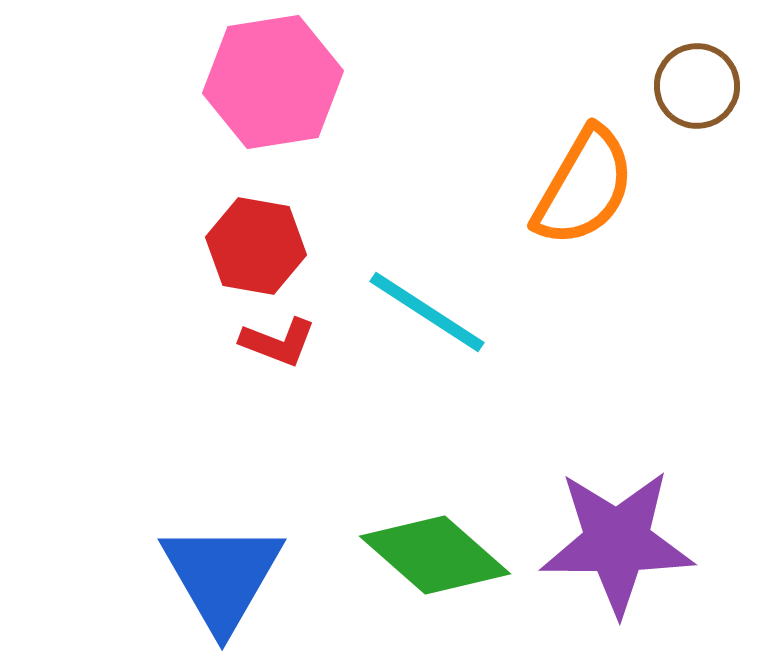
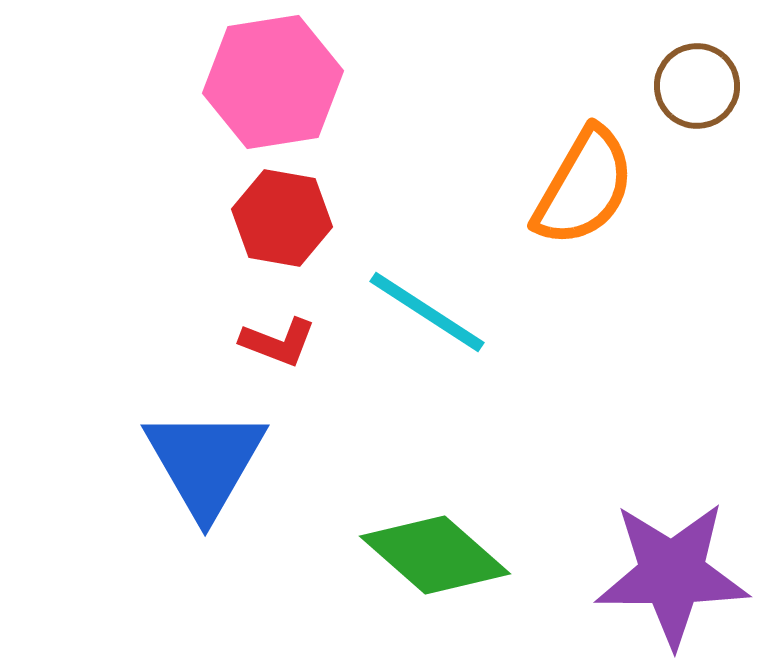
red hexagon: moved 26 px right, 28 px up
purple star: moved 55 px right, 32 px down
blue triangle: moved 17 px left, 114 px up
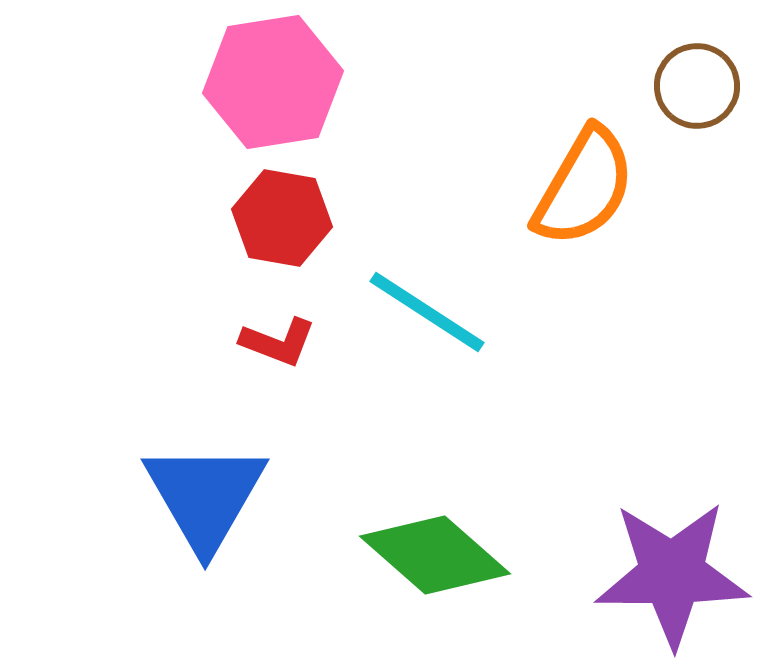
blue triangle: moved 34 px down
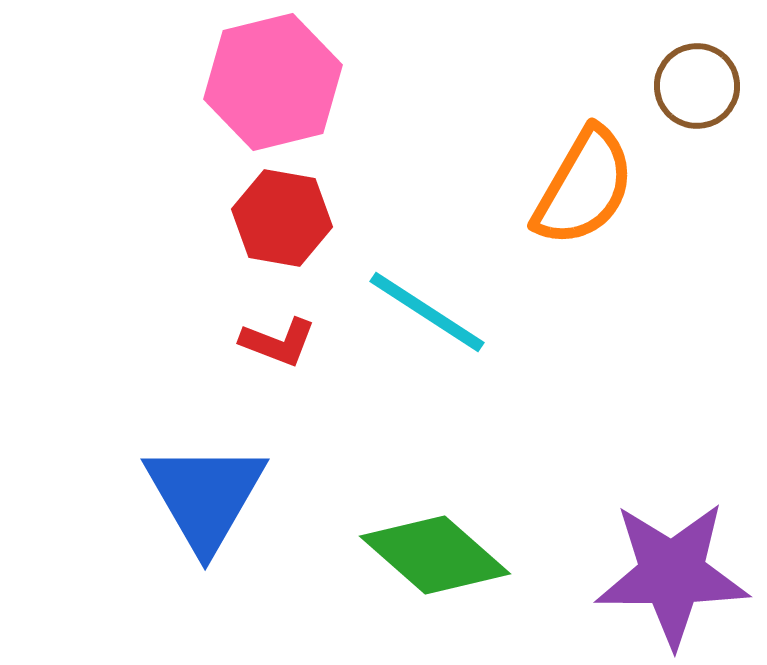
pink hexagon: rotated 5 degrees counterclockwise
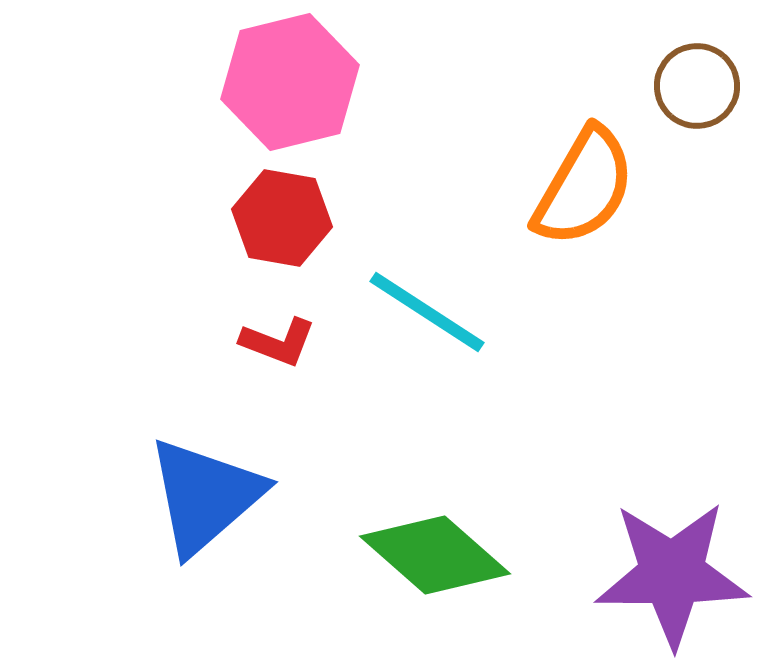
pink hexagon: moved 17 px right
blue triangle: rotated 19 degrees clockwise
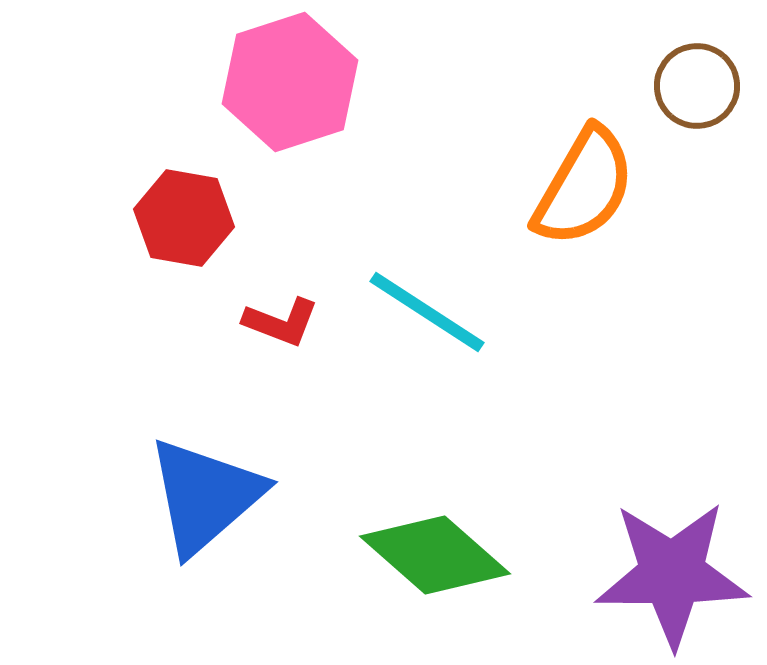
pink hexagon: rotated 4 degrees counterclockwise
red hexagon: moved 98 px left
red L-shape: moved 3 px right, 20 px up
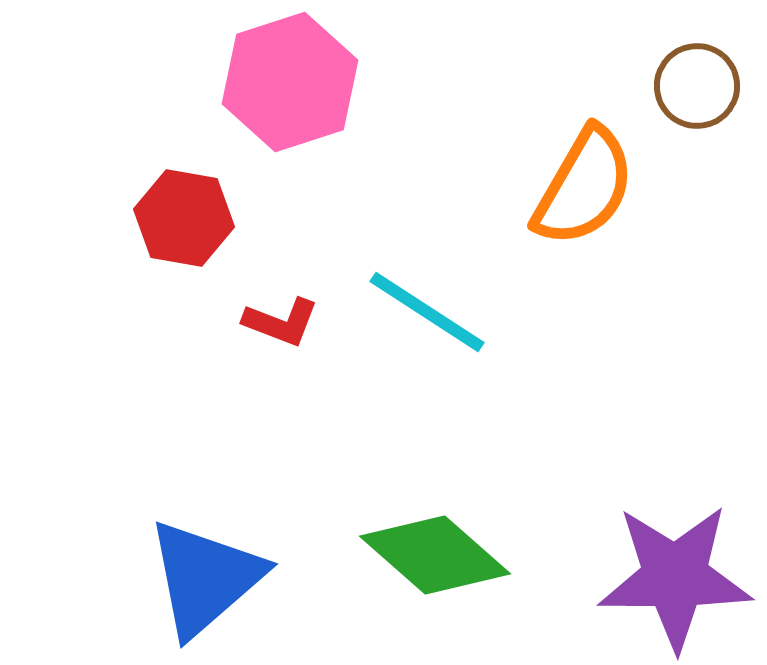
blue triangle: moved 82 px down
purple star: moved 3 px right, 3 px down
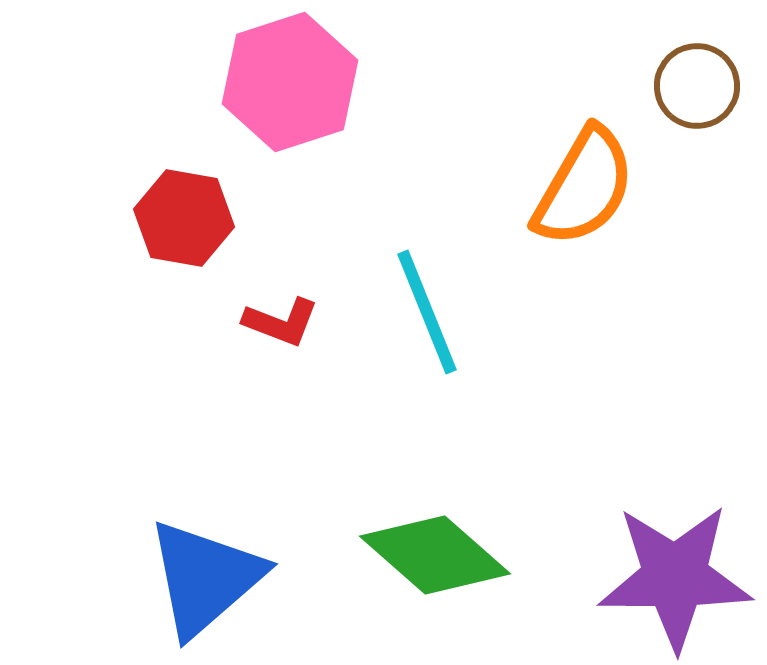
cyan line: rotated 35 degrees clockwise
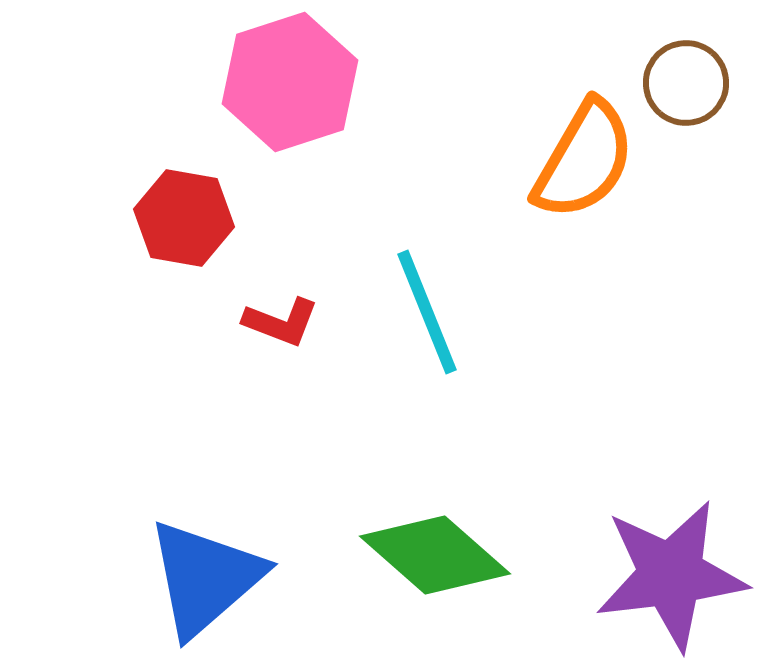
brown circle: moved 11 px left, 3 px up
orange semicircle: moved 27 px up
purple star: moved 4 px left, 2 px up; rotated 7 degrees counterclockwise
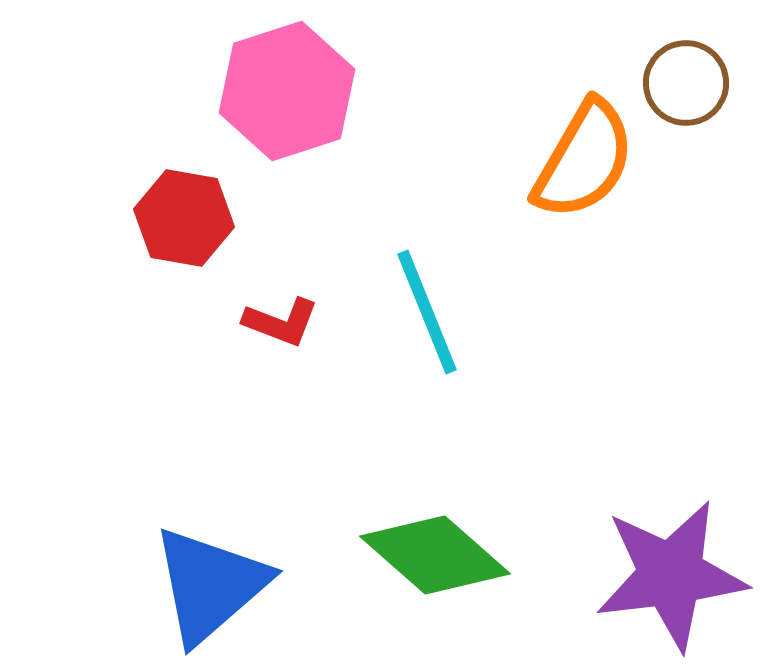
pink hexagon: moved 3 px left, 9 px down
blue triangle: moved 5 px right, 7 px down
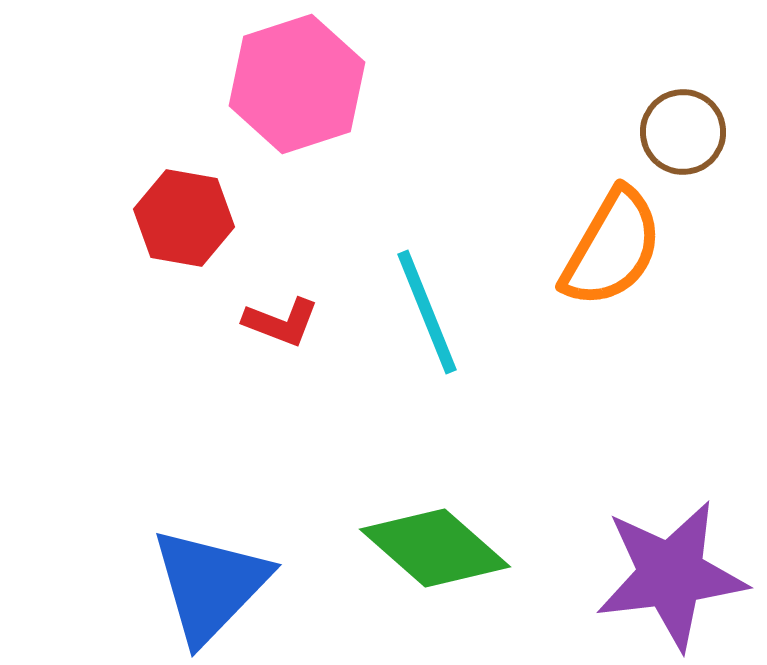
brown circle: moved 3 px left, 49 px down
pink hexagon: moved 10 px right, 7 px up
orange semicircle: moved 28 px right, 88 px down
green diamond: moved 7 px up
blue triangle: rotated 5 degrees counterclockwise
